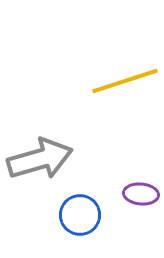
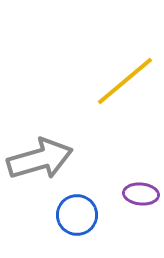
yellow line: rotated 22 degrees counterclockwise
blue circle: moved 3 px left
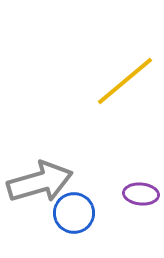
gray arrow: moved 23 px down
blue circle: moved 3 px left, 2 px up
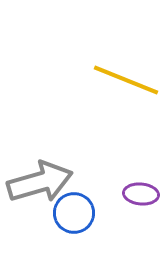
yellow line: moved 1 px right, 1 px up; rotated 62 degrees clockwise
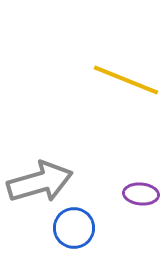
blue circle: moved 15 px down
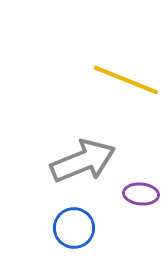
gray arrow: moved 43 px right, 21 px up; rotated 6 degrees counterclockwise
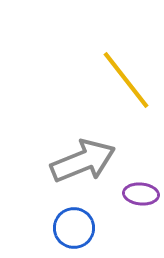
yellow line: rotated 30 degrees clockwise
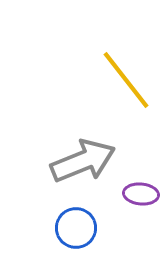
blue circle: moved 2 px right
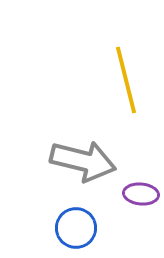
yellow line: rotated 24 degrees clockwise
gray arrow: rotated 36 degrees clockwise
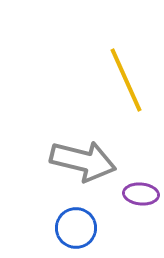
yellow line: rotated 10 degrees counterclockwise
